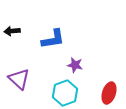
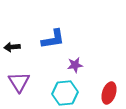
black arrow: moved 16 px down
purple star: rotated 21 degrees counterclockwise
purple triangle: moved 3 px down; rotated 15 degrees clockwise
cyan hexagon: rotated 15 degrees clockwise
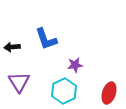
blue L-shape: moved 7 px left; rotated 80 degrees clockwise
cyan hexagon: moved 1 px left, 2 px up; rotated 20 degrees counterclockwise
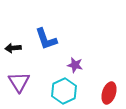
black arrow: moved 1 px right, 1 px down
purple star: rotated 21 degrees clockwise
